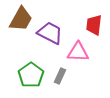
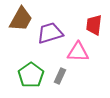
purple trapezoid: rotated 44 degrees counterclockwise
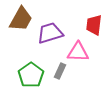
gray rectangle: moved 5 px up
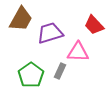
red trapezoid: rotated 50 degrees counterclockwise
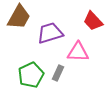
brown trapezoid: moved 2 px left, 2 px up
red trapezoid: moved 1 px left, 4 px up
gray rectangle: moved 2 px left, 2 px down
green pentagon: rotated 10 degrees clockwise
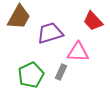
gray rectangle: moved 3 px right, 1 px up
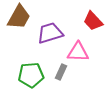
green pentagon: rotated 20 degrees clockwise
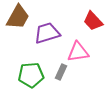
brown trapezoid: moved 1 px left
purple trapezoid: moved 3 px left
pink triangle: rotated 10 degrees counterclockwise
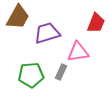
red trapezoid: moved 3 px right, 2 px down; rotated 115 degrees counterclockwise
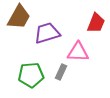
brown trapezoid: moved 1 px right
pink triangle: rotated 10 degrees clockwise
